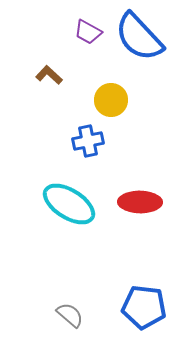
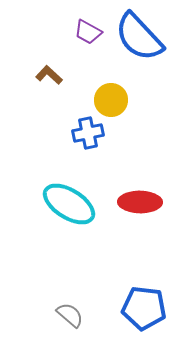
blue cross: moved 8 px up
blue pentagon: moved 1 px down
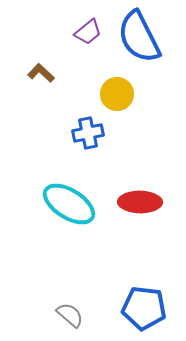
purple trapezoid: rotated 68 degrees counterclockwise
blue semicircle: rotated 16 degrees clockwise
brown L-shape: moved 8 px left, 2 px up
yellow circle: moved 6 px right, 6 px up
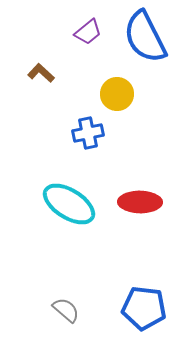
blue semicircle: moved 6 px right
gray semicircle: moved 4 px left, 5 px up
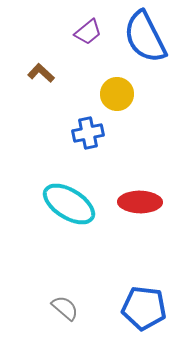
gray semicircle: moved 1 px left, 2 px up
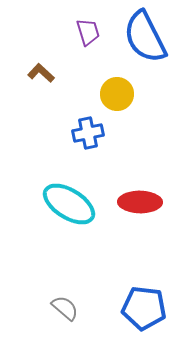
purple trapezoid: rotated 68 degrees counterclockwise
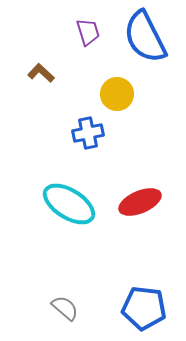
red ellipse: rotated 24 degrees counterclockwise
